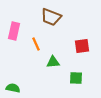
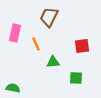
brown trapezoid: moved 2 px left; rotated 95 degrees clockwise
pink rectangle: moved 1 px right, 2 px down
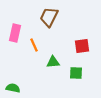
orange line: moved 2 px left, 1 px down
green square: moved 5 px up
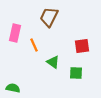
green triangle: rotated 40 degrees clockwise
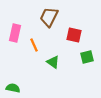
red square: moved 8 px left, 11 px up; rotated 21 degrees clockwise
green square: moved 11 px right, 16 px up; rotated 16 degrees counterclockwise
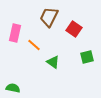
red square: moved 6 px up; rotated 21 degrees clockwise
orange line: rotated 24 degrees counterclockwise
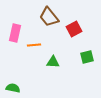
brown trapezoid: rotated 65 degrees counterclockwise
red square: rotated 28 degrees clockwise
orange line: rotated 48 degrees counterclockwise
green triangle: rotated 32 degrees counterclockwise
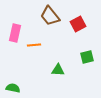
brown trapezoid: moved 1 px right, 1 px up
red square: moved 4 px right, 5 px up
green triangle: moved 5 px right, 8 px down
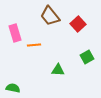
red square: rotated 14 degrees counterclockwise
pink rectangle: rotated 30 degrees counterclockwise
green square: rotated 16 degrees counterclockwise
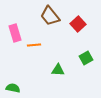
green square: moved 1 px left, 1 px down
